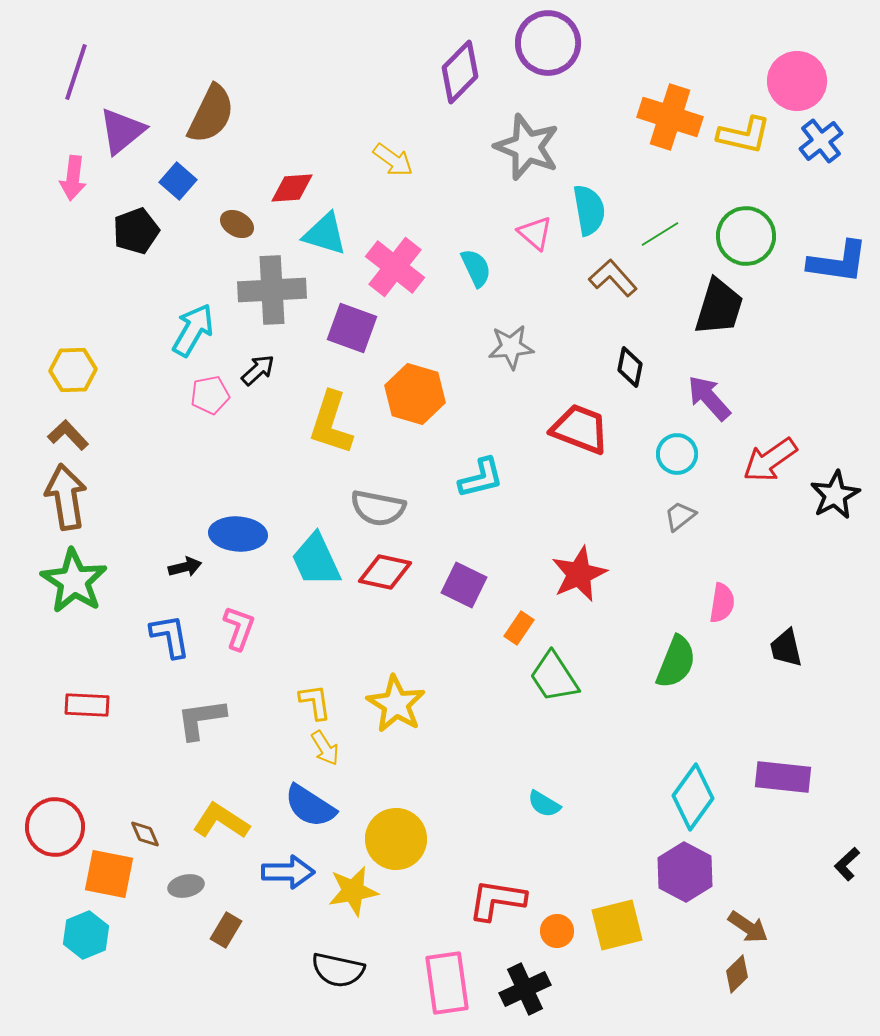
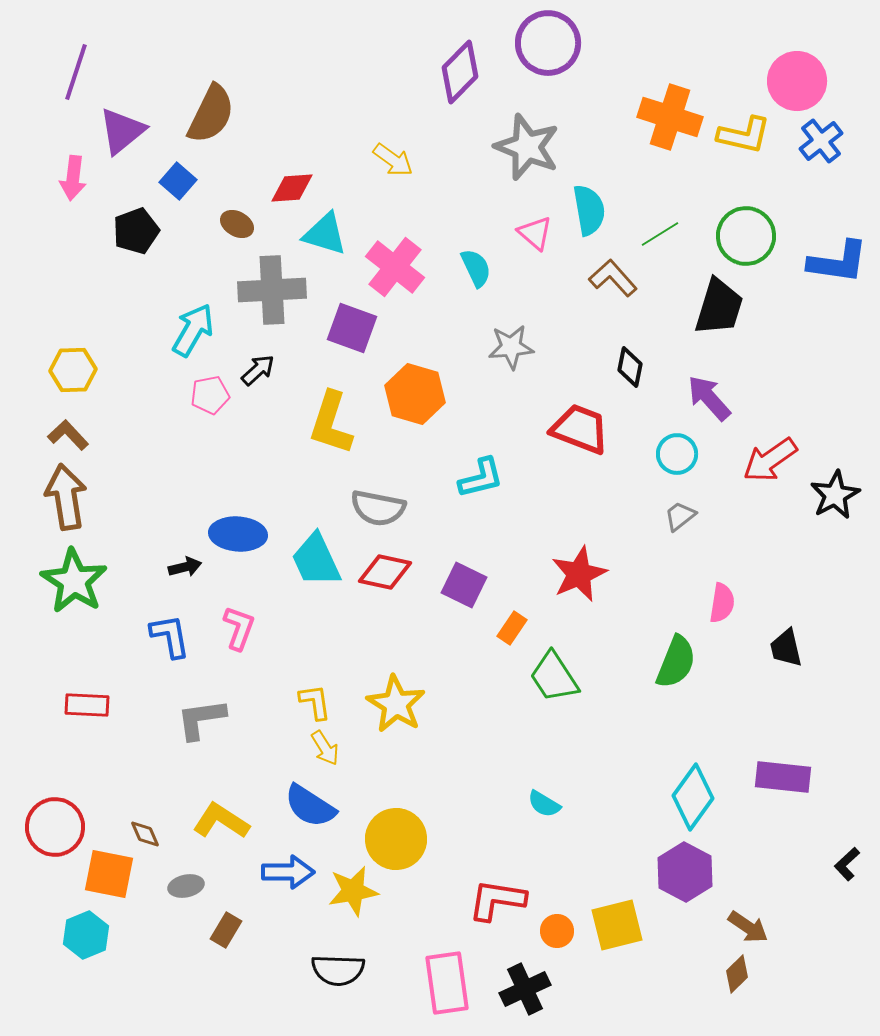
orange rectangle at (519, 628): moved 7 px left
black semicircle at (338, 970): rotated 10 degrees counterclockwise
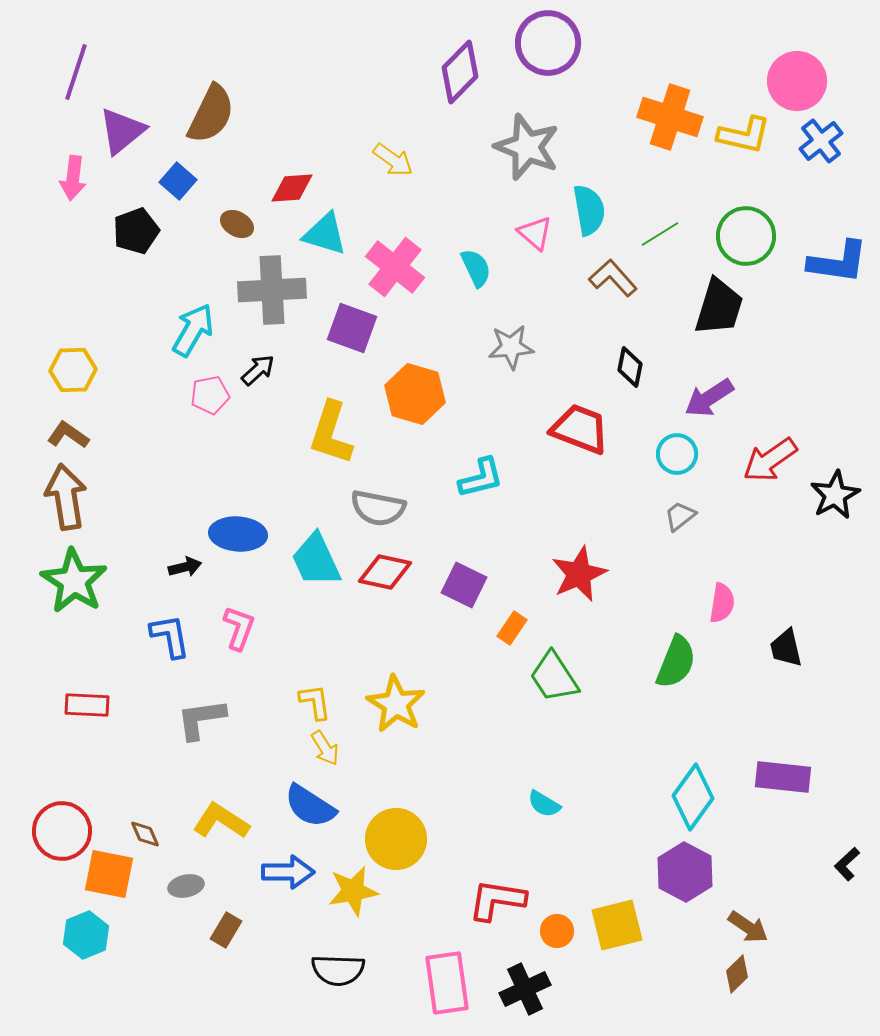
purple arrow at (709, 398): rotated 81 degrees counterclockwise
yellow L-shape at (331, 423): moved 10 px down
brown L-shape at (68, 435): rotated 12 degrees counterclockwise
red circle at (55, 827): moved 7 px right, 4 px down
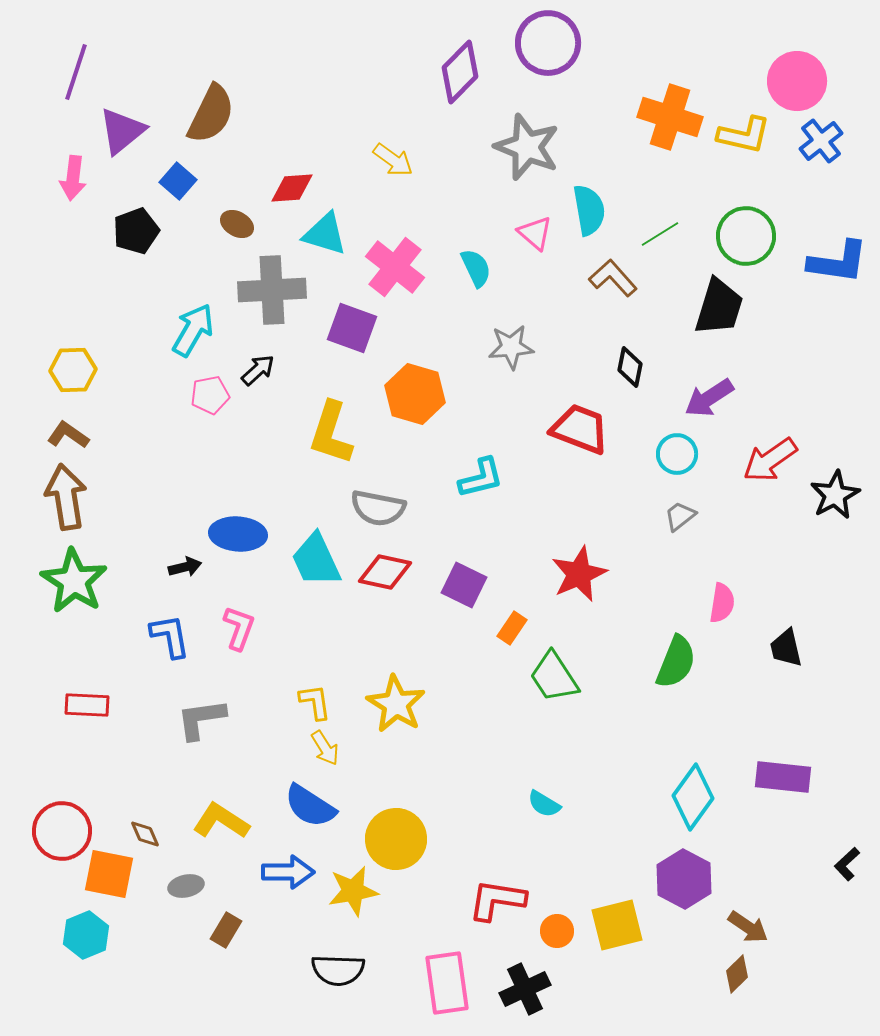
purple hexagon at (685, 872): moved 1 px left, 7 px down
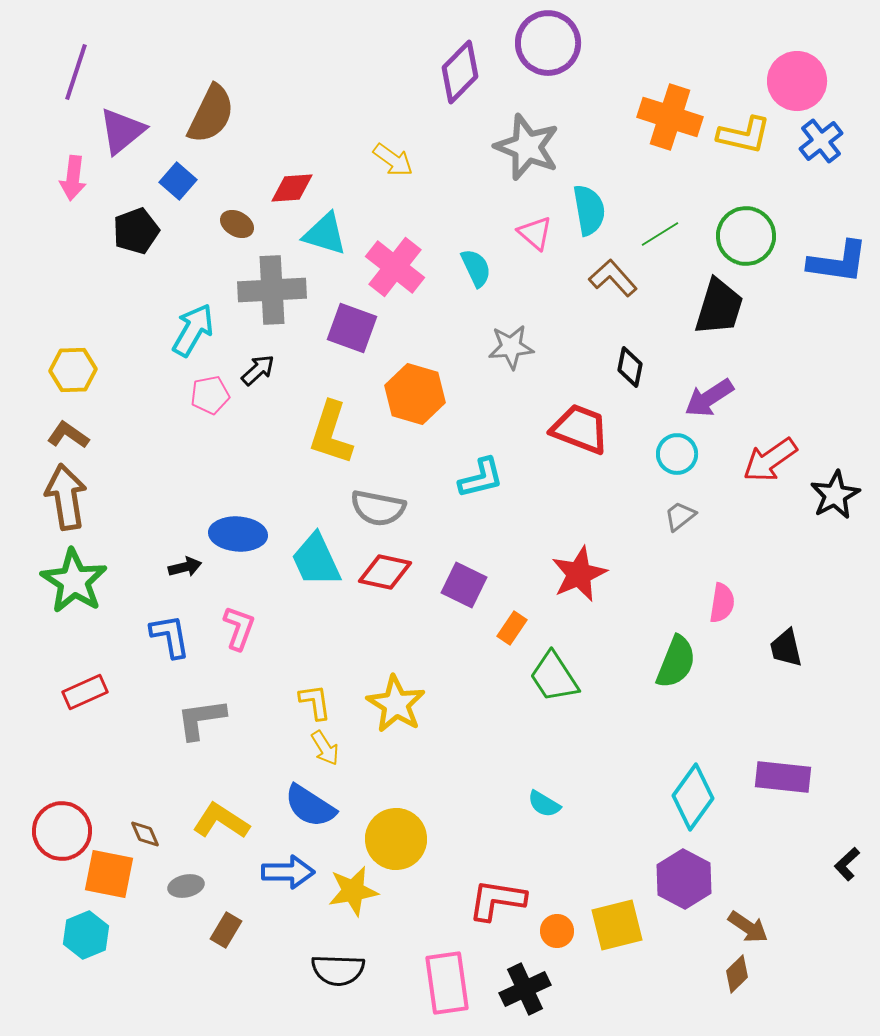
red rectangle at (87, 705): moved 2 px left, 13 px up; rotated 27 degrees counterclockwise
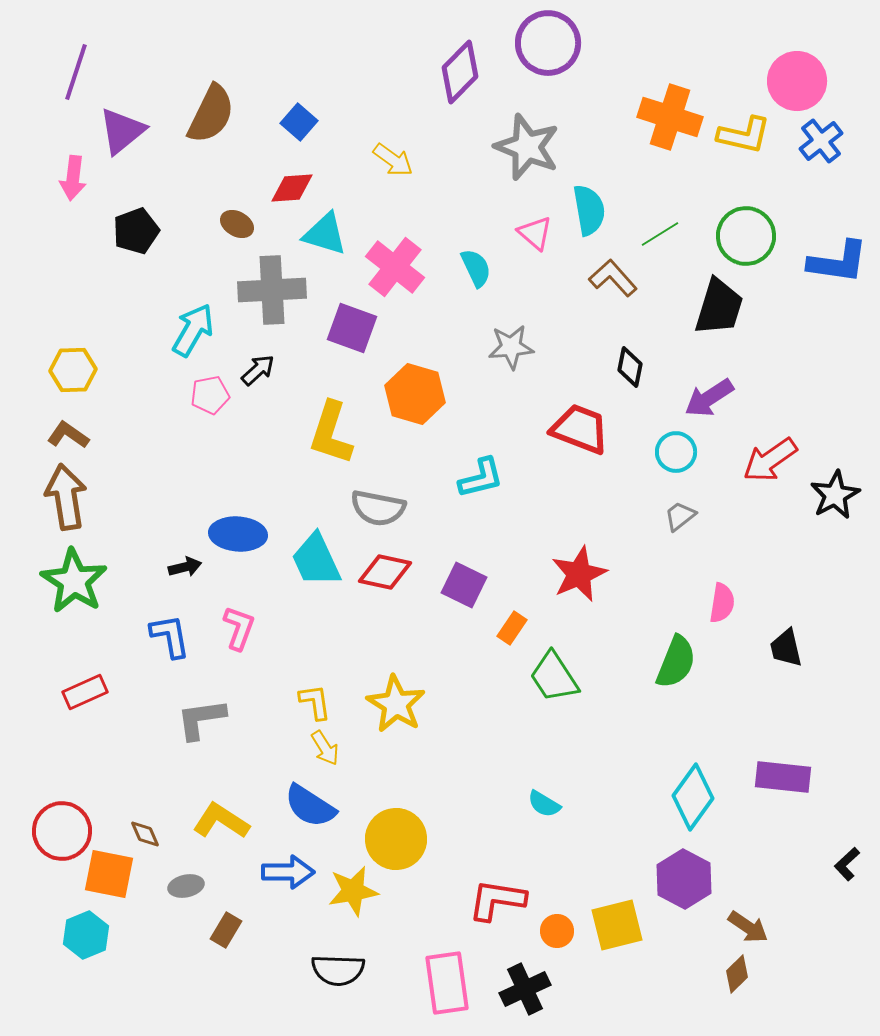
blue square at (178, 181): moved 121 px right, 59 px up
cyan circle at (677, 454): moved 1 px left, 2 px up
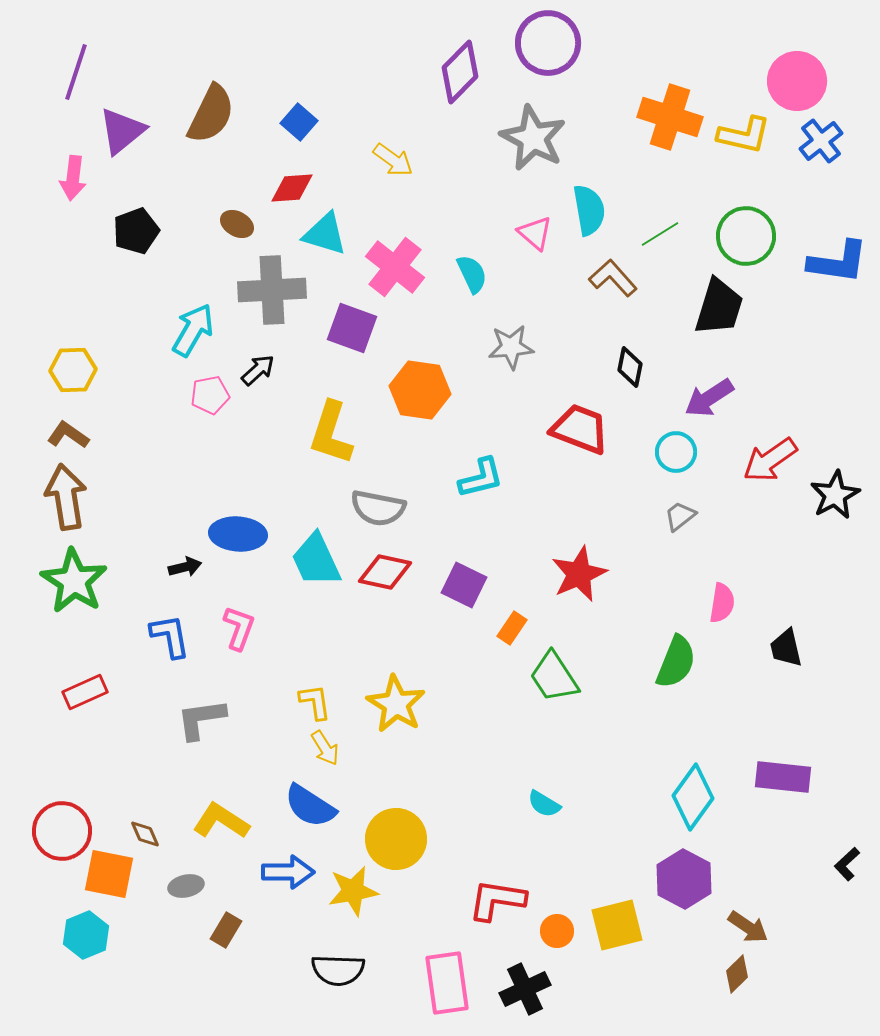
gray star at (527, 147): moved 6 px right, 9 px up; rotated 6 degrees clockwise
cyan semicircle at (476, 268): moved 4 px left, 6 px down
orange hexagon at (415, 394): moved 5 px right, 4 px up; rotated 8 degrees counterclockwise
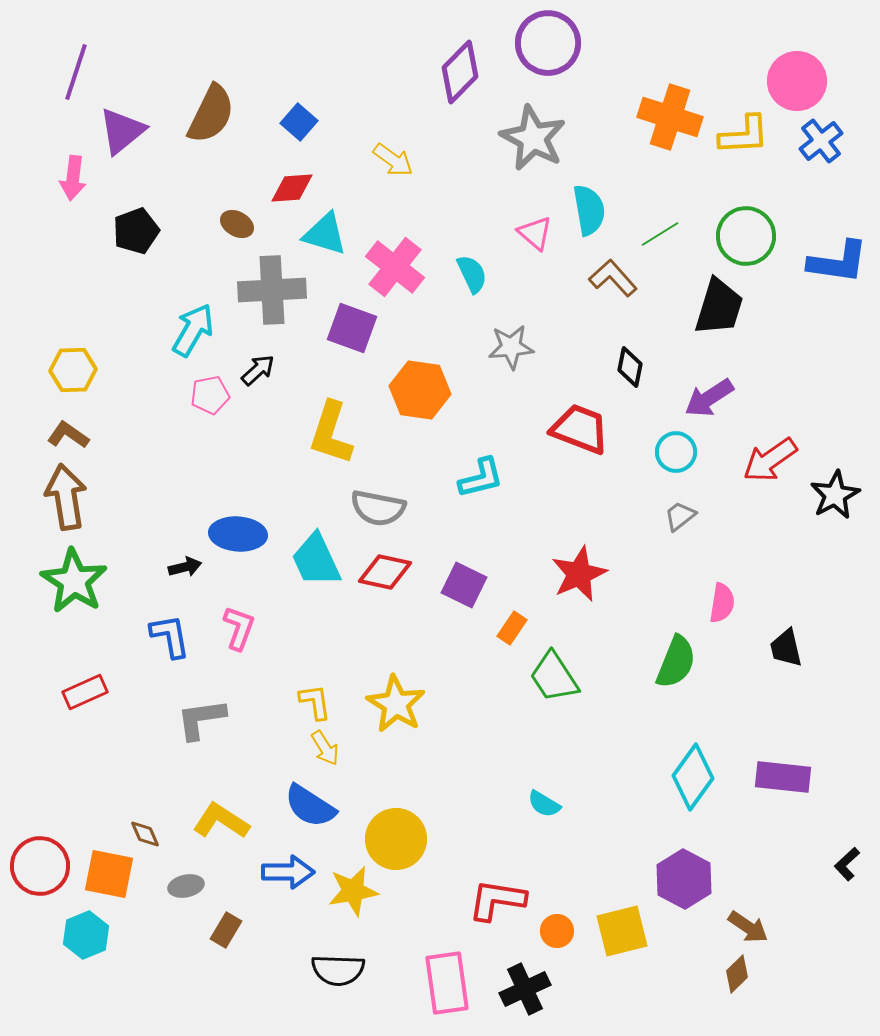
yellow L-shape at (744, 135): rotated 16 degrees counterclockwise
cyan diamond at (693, 797): moved 20 px up
red circle at (62, 831): moved 22 px left, 35 px down
yellow square at (617, 925): moved 5 px right, 6 px down
